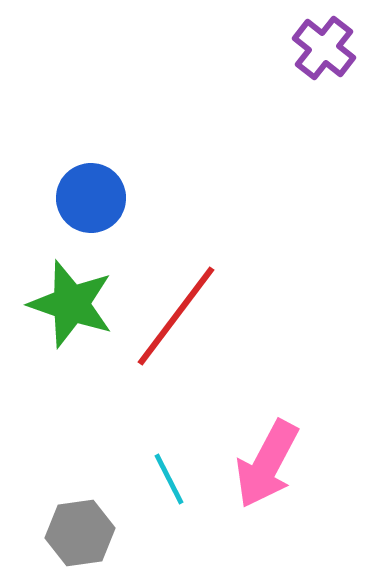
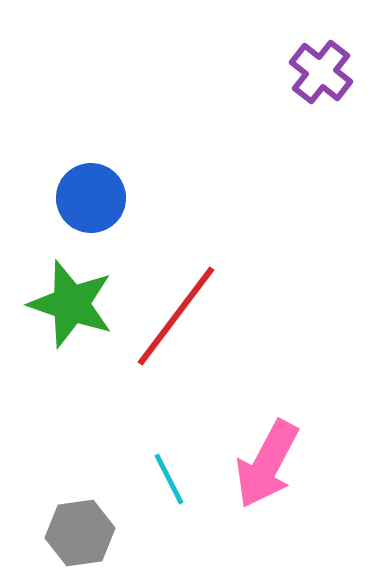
purple cross: moved 3 px left, 24 px down
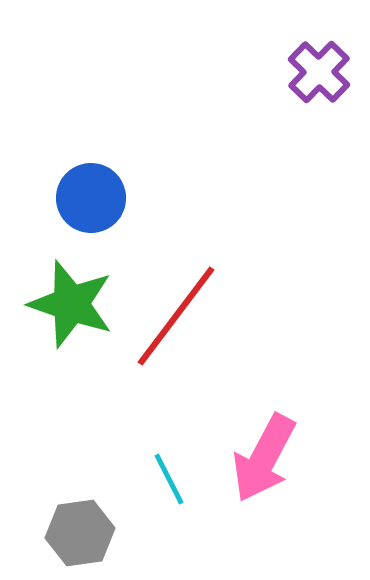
purple cross: moved 2 px left; rotated 6 degrees clockwise
pink arrow: moved 3 px left, 6 px up
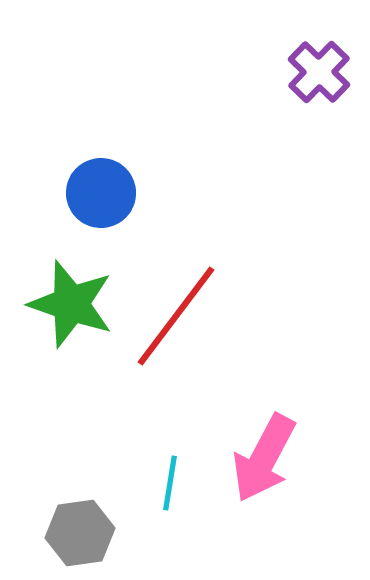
blue circle: moved 10 px right, 5 px up
cyan line: moved 1 px right, 4 px down; rotated 36 degrees clockwise
